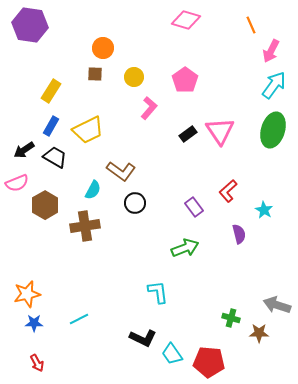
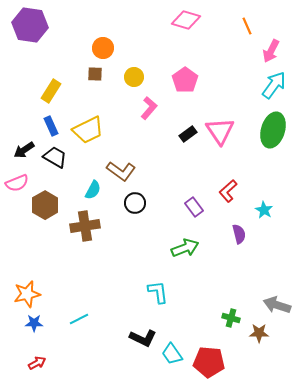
orange line: moved 4 px left, 1 px down
blue rectangle: rotated 54 degrees counterclockwise
red arrow: rotated 90 degrees counterclockwise
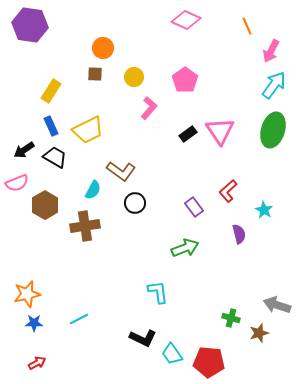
pink diamond: rotated 8 degrees clockwise
brown star: rotated 18 degrees counterclockwise
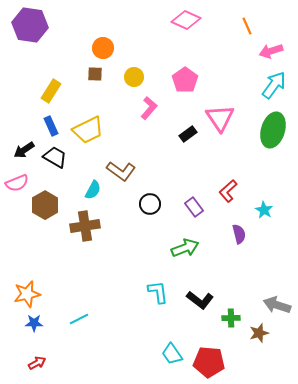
pink arrow: rotated 45 degrees clockwise
pink triangle: moved 13 px up
black circle: moved 15 px right, 1 px down
green cross: rotated 18 degrees counterclockwise
black L-shape: moved 57 px right, 38 px up; rotated 12 degrees clockwise
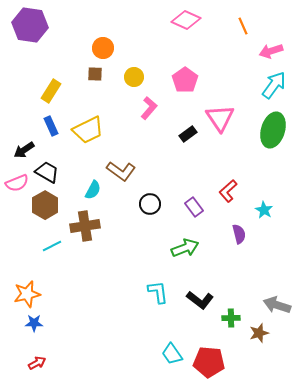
orange line: moved 4 px left
black trapezoid: moved 8 px left, 15 px down
cyan line: moved 27 px left, 73 px up
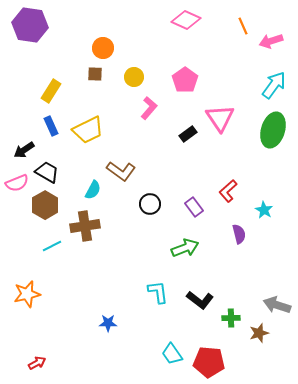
pink arrow: moved 10 px up
blue star: moved 74 px right
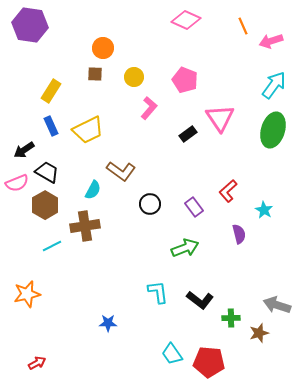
pink pentagon: rotated 15 degrees counterclockwise
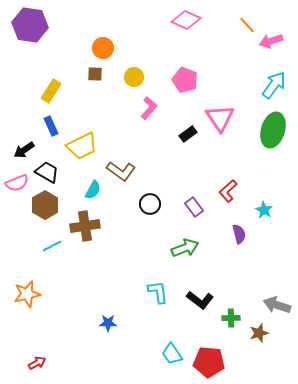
orange line: moved 4 px right, 1 px up; rotated 18 degrees counterclockwise
yellow trapezoid: moved 6 px left, 16 px down
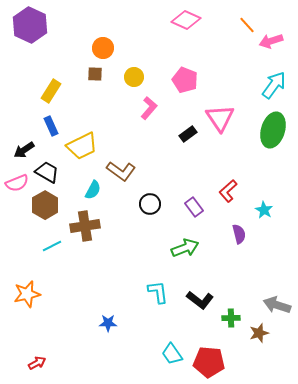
purple hexagon: rotated 16 degrees clockwise
